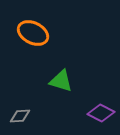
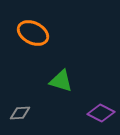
gray diamond: moved 3 px up
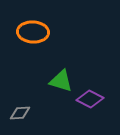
orange ellipse: moved 1 px up; rotated 24 degrees counterclockwise
purple diamond: moved 11 px left, 14 px up
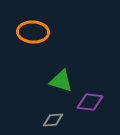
purple diamond: moved 3 px down; rotated 20 degrees counterclockwise
gray diamond: moved 33 px right, 7 px down
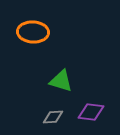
purple diamond: moved 1 px right, 10 px down
gray diamond: moved 3 px up
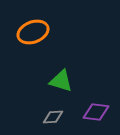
orange ellipse: rotated 24 degrees counterclockwise
purple diamond: moved 5 px right
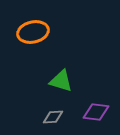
orange ellipse: rotated 8 degrees clockwise
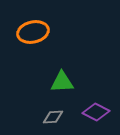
green triangle: moved 1 px right, 1 px down; rotated 20 degrees counterclockwise
purple diamond: rotated 20 degrees clockwise
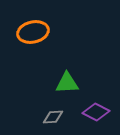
green triangle: moved 5 px right, 1 px down
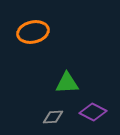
purple diamond: moved 3 px left
